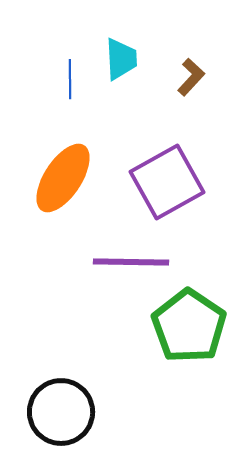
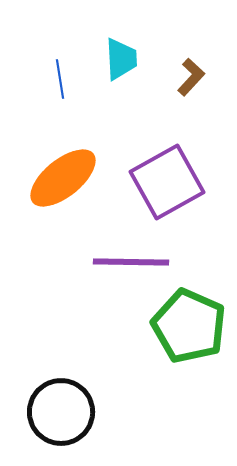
blue line: moved 10 px left; rotated 9 degrees counterclockwise
orange ellipse: rotated 18 degrees clockwise
green pentagon: rotated 10 degrees counterclockwise
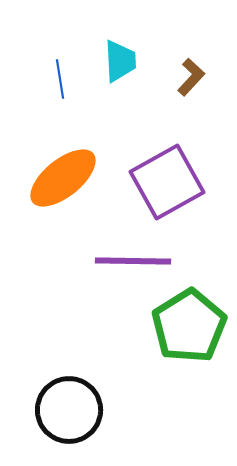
cyan trapezoid: moved 1 px left, 2 px down
purple line: moved 2 px right, 1 px up
green pentagon: rotated 16 degrees clockwise
black circle: moved 8 px right, 2 px up
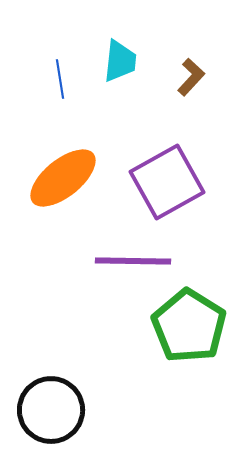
cyan trapezoid: rotated 9 degrees clockwise
green pentagon: rotated 8 degrees counterclockwise
black circle: moved 18 px left
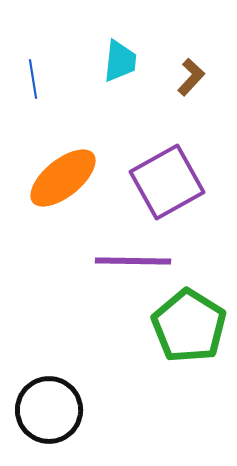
blue line: moved 27 px left
black circle: moved 2 px left
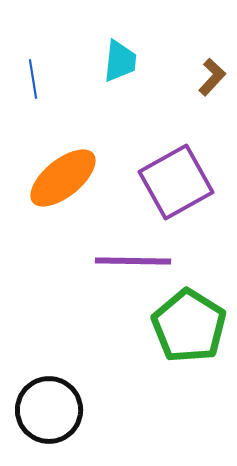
brown L-shape: moved 21 px right
purple square: moved 9 px right
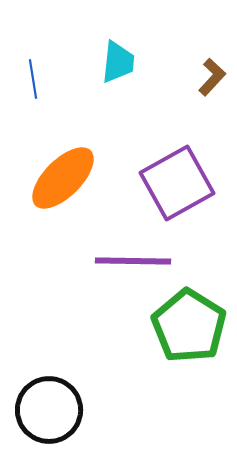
cyan trapezoid: moved 2 px left, 1 px down
orange ellipse: rotated 6 degrees counterclockwise
purple square: moved 1 px right, 1 px down
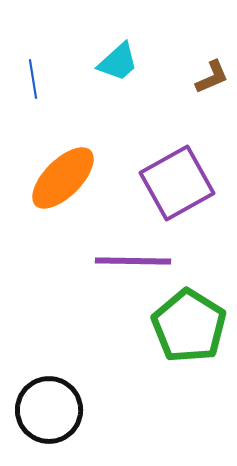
cyan trapezoid: rotated 42 degrees clockwise
brown L-shape: rotated 24 degrees clockwise
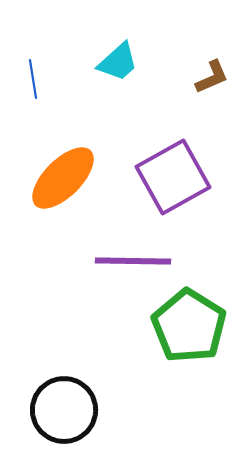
purple square: moved 4 px left, 6 px up
black circle: moved 15 px right
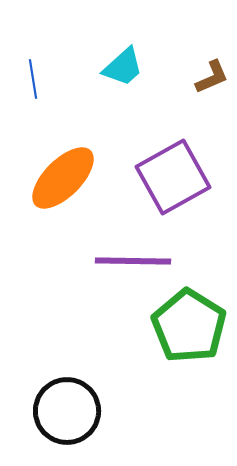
cyan trapezoid: moved 5 px right, 5 px down
black circle: moved 3 px right, 1 px down
